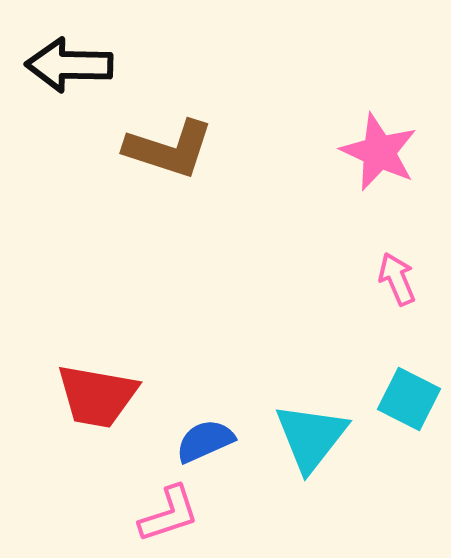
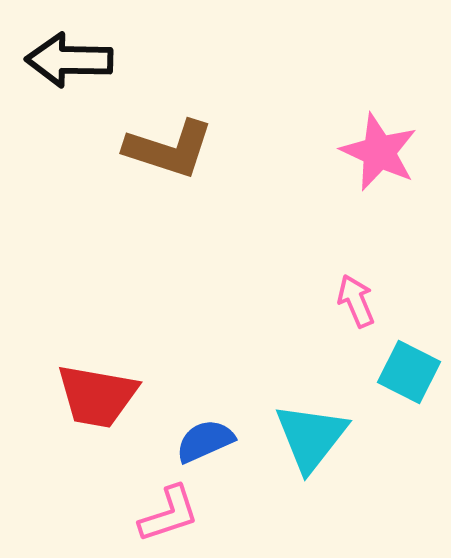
black arrow: moved 5 px up
pink arrow: moved 41 px left, 22 px down
cyan square: moved 27 px up
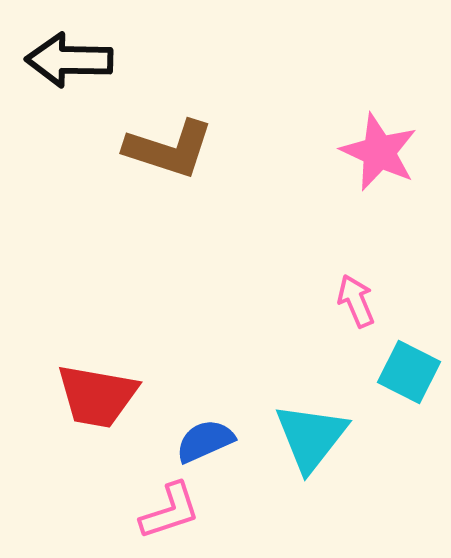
pink L-shape: moved 1 px right, 3 px up
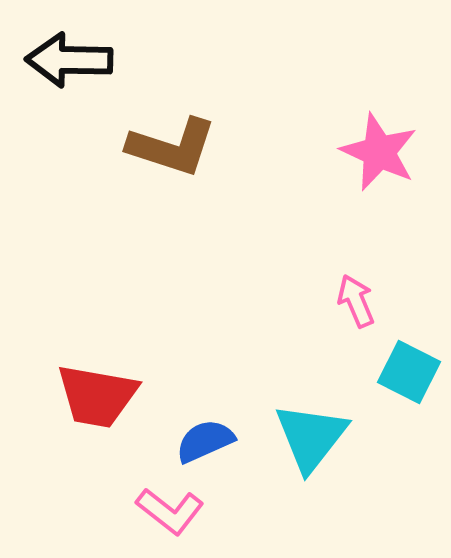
brown L-shape: moved 3 px right, 2 px up
pink L-shape: rotated 56 degrees clockwise
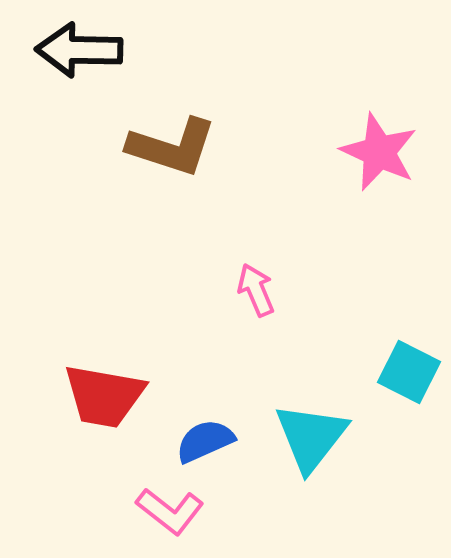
black arrow: moved 10 px right, 10 px up
pink arrow: moved 100 px left, 11 px up
red trapezoid: moved 7 px right
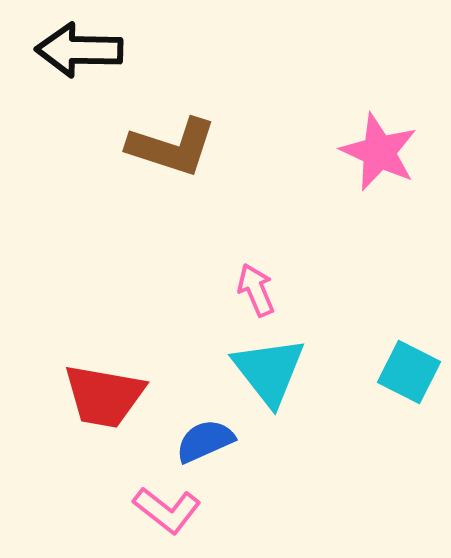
cyan triangle: moved 42 px left, 66 px up; rotated 16 degrees counterclockwise
pink L-shape: moved 3 px left, 1 px up
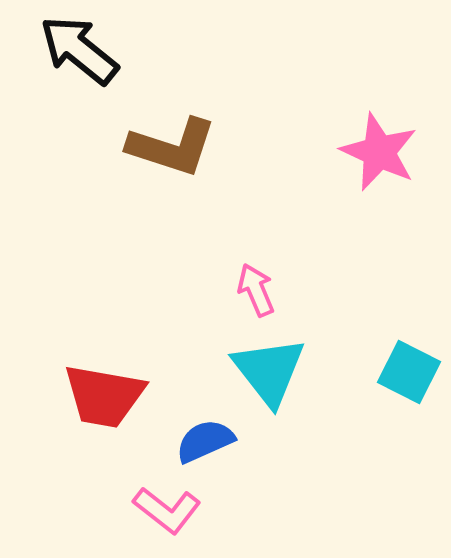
black arrow: rotated 38 degrees clockwise
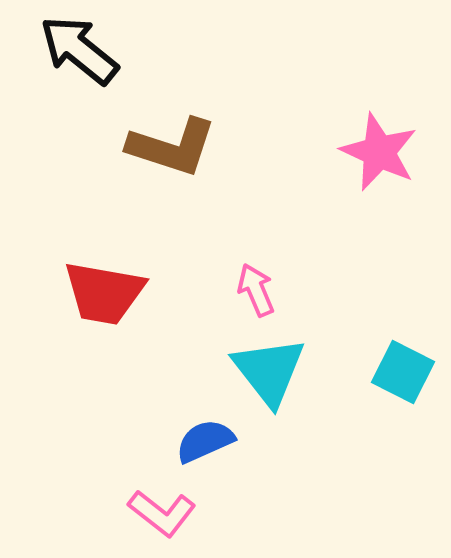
cyan square: moved 6 px left
red trapezoid: moved 103 px up
pink L-shape: moved 5 px left, 3 px down
